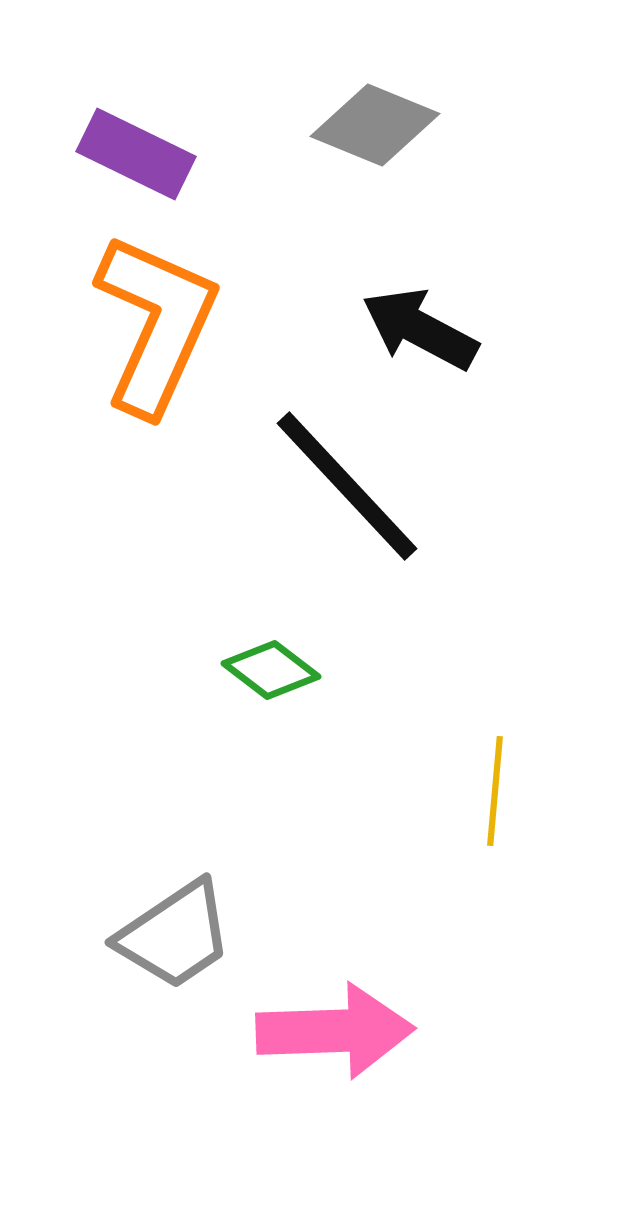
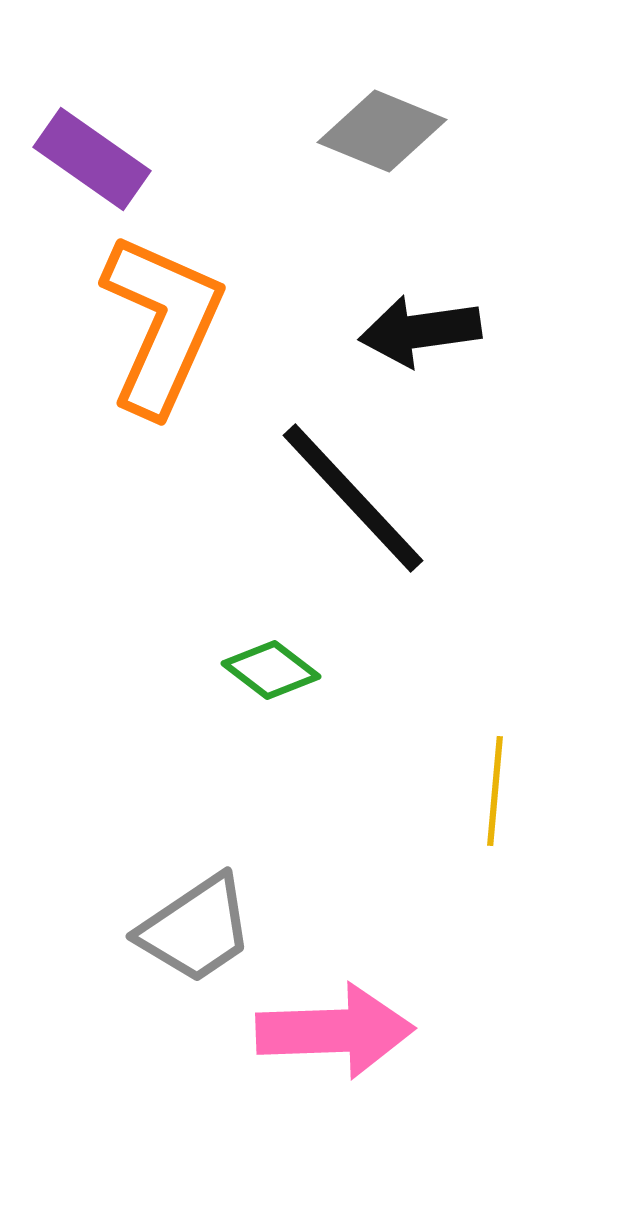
gray diamond: moved 7 px right, 6 px down
purple rectangle: moved 44 px left, 5 px down; rotated 9 degrees clockwise
orange L-shape: moved 6 px right
black arrow: moved 2 px down; rotated 36 degrees counterclockwise
black line: moved 6 px right, 12 px down
gray trapezoid: moved 21 px right, 6 px up
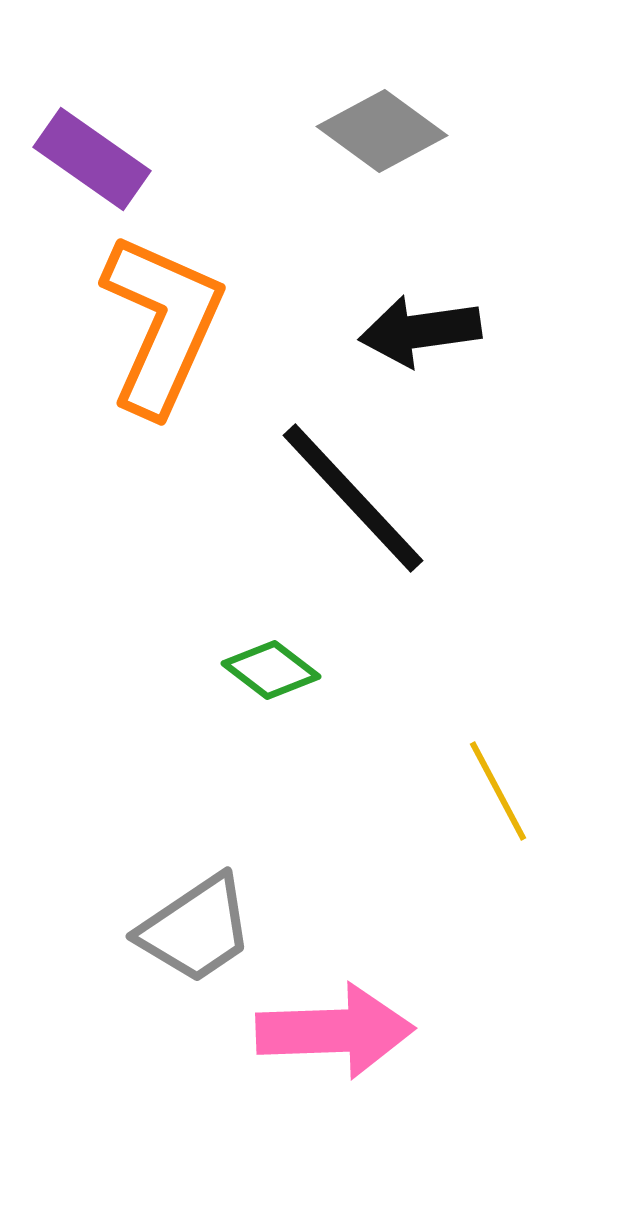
gray diamond: rotated 14 degrees clockwise
yellow line: moved 3 px right; rotated 33 degrees counterclockwise
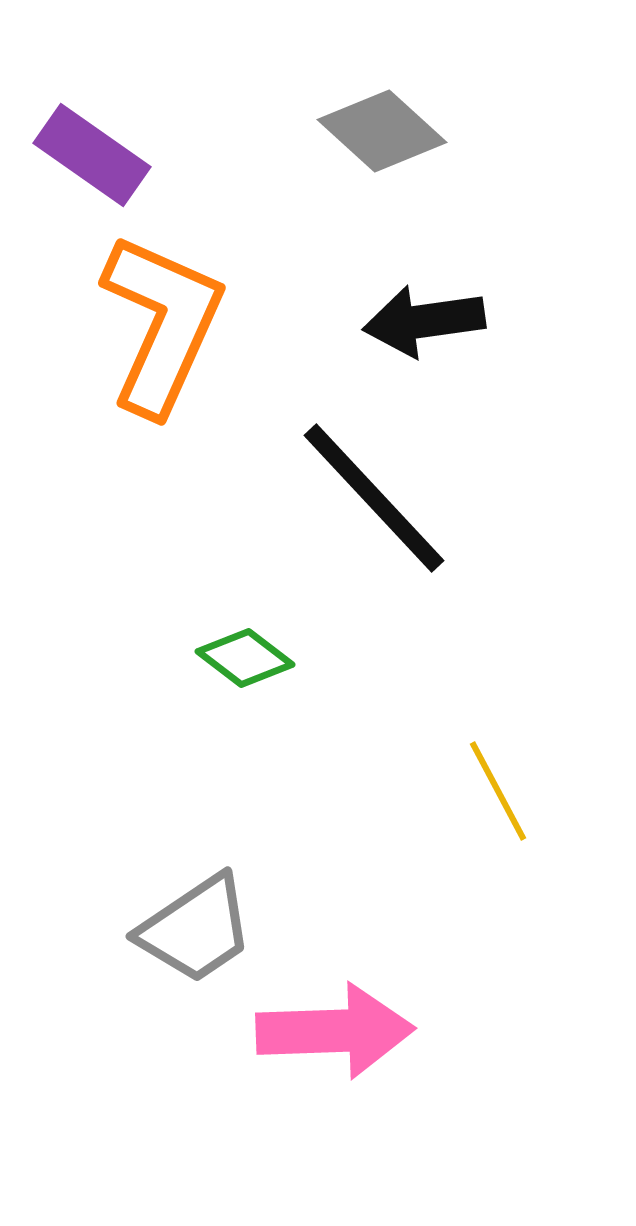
gray diamond: rotated 6 degrees clockwise
purple rectangle: moved 4 px up
black arrow: moved 4 px right, 10 px up
black line: moved 21 px right
green diamond: moved 26 px left, 12 px up
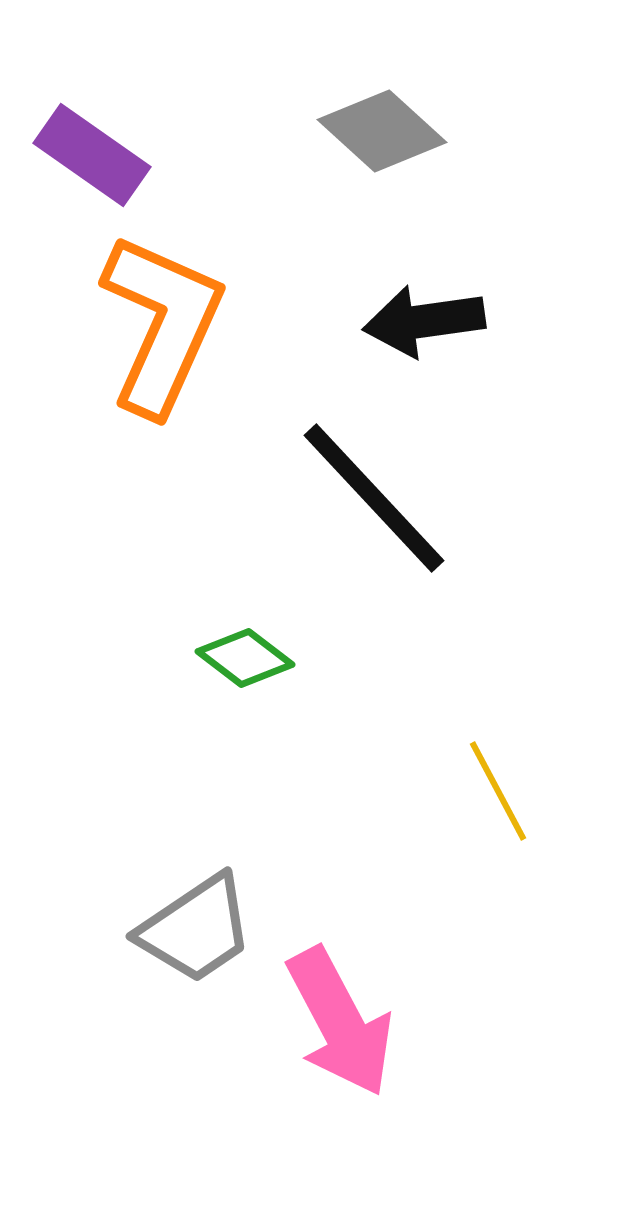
pink arrow: moved 5 px right, 9 px up; rotated 64 degrees clockwise
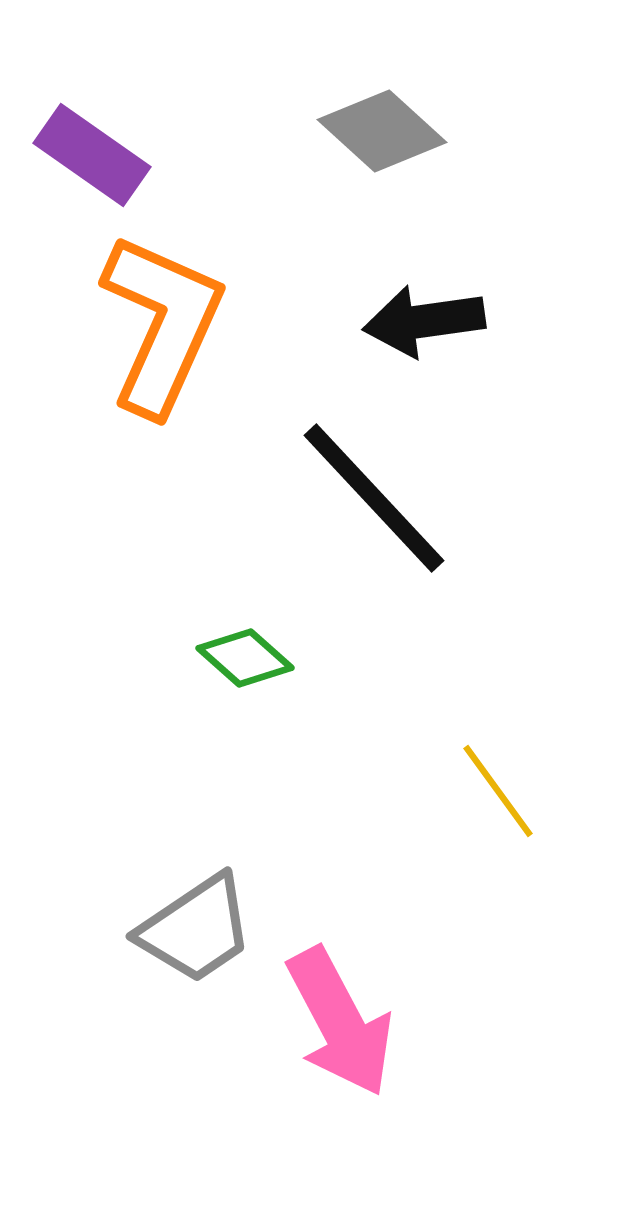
green diamond: rotated 4 degrees clockwise
yellow line: rotated 8 degrees counterclockwise
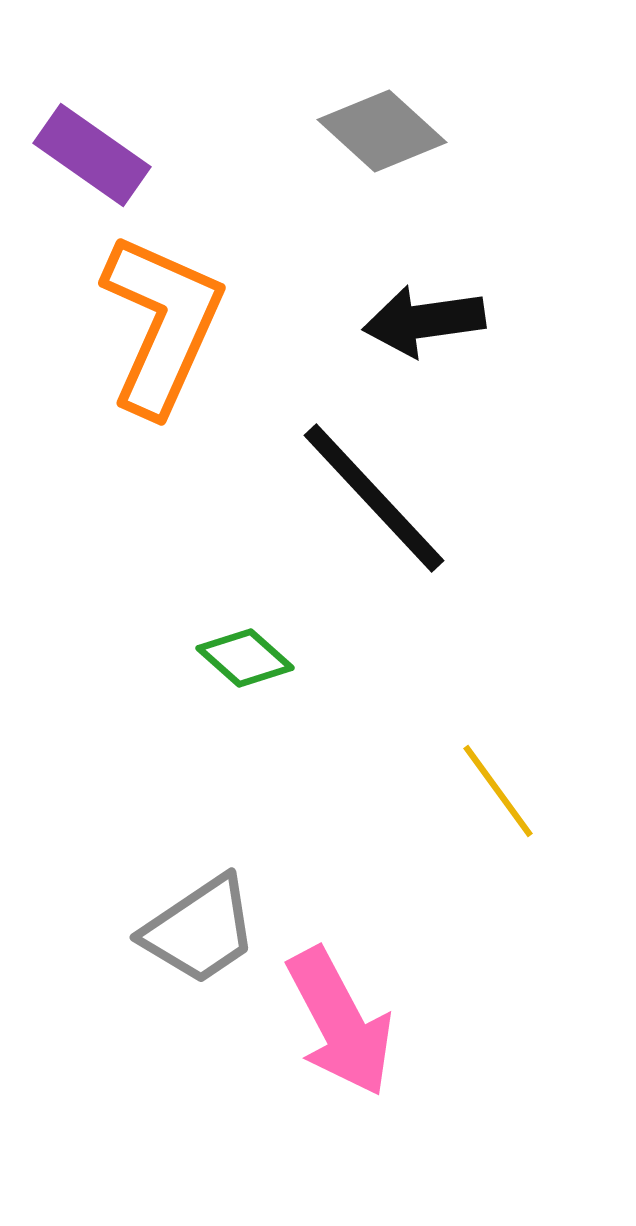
gray trapezoid: moved 4 px right, 1 px down
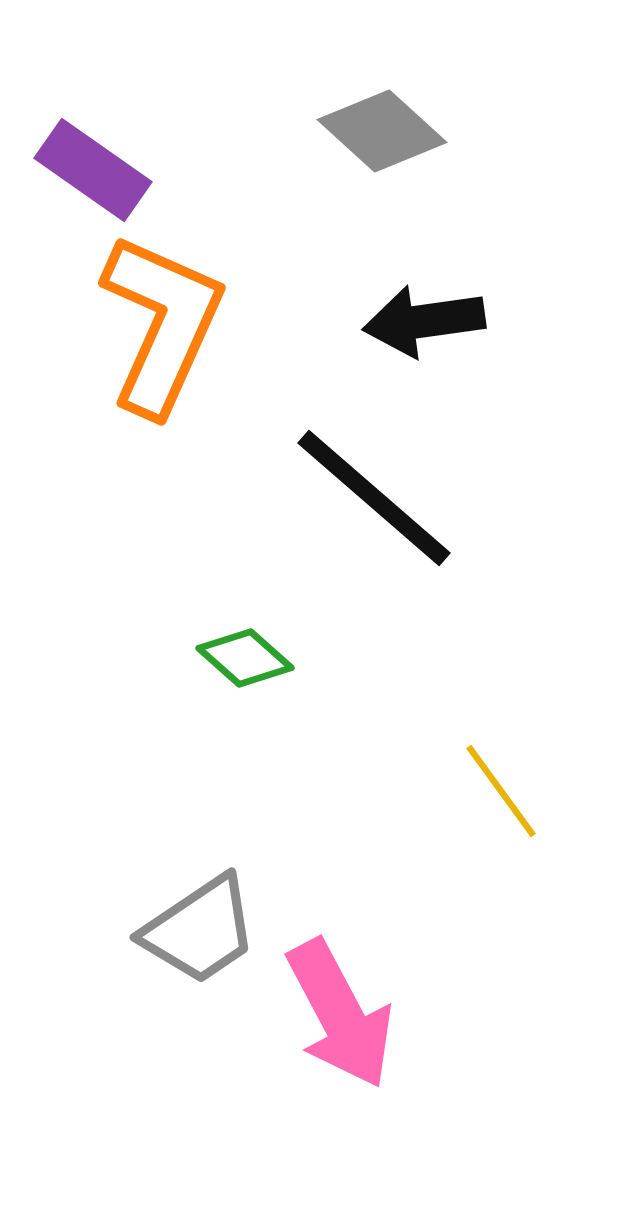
purple rectangle: moved 1 px right, 15 px down
black line: rotated 6 degrees counterclockwise
yellow line: moved 3 px right
pink arrow: moved 8 px up
